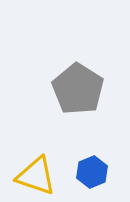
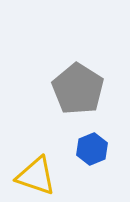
blue hexagon: moved 23 px up
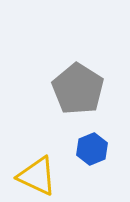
yellow triangle: moved 1 px right; rotated 6 degrees clockwise
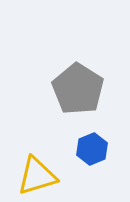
yellow triangle: rotated 42 degrees counterclockwise
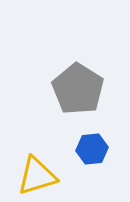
blue hexagon: rotated 16 degrees clockwise
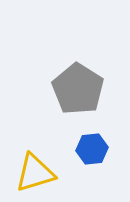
yellow triangle: moved 2 px left, 3 px up
